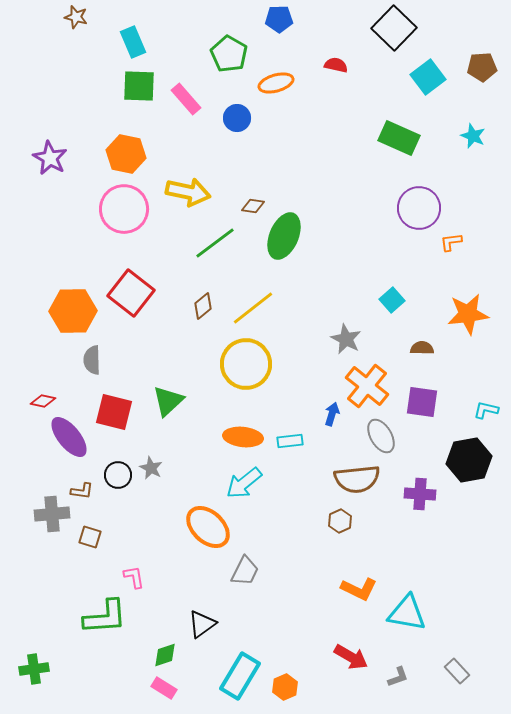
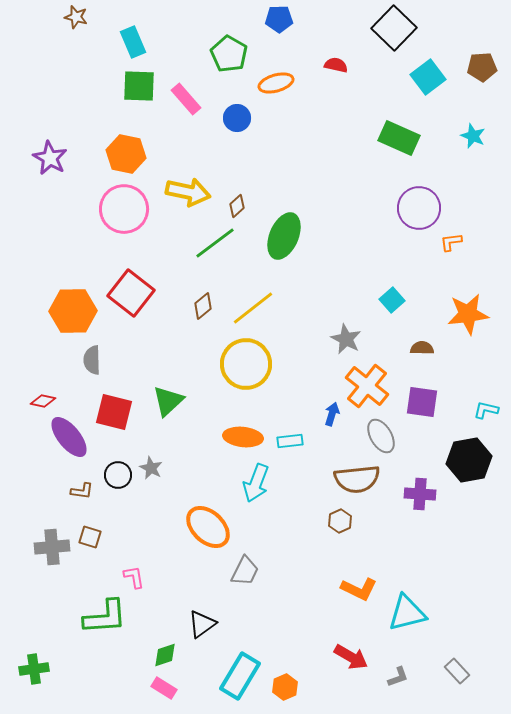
brown diamond at (253, 206): moved 16 px left; rotated 50 degrees counterclockwise
cyan arrow at (244, 483): moved 12 px right; rotated 30 degrees counterclockwise
gray cross at (52, 514): moved 33 px down
cyan triangle at (407, 613): rotated 24 degrees counterclockwise
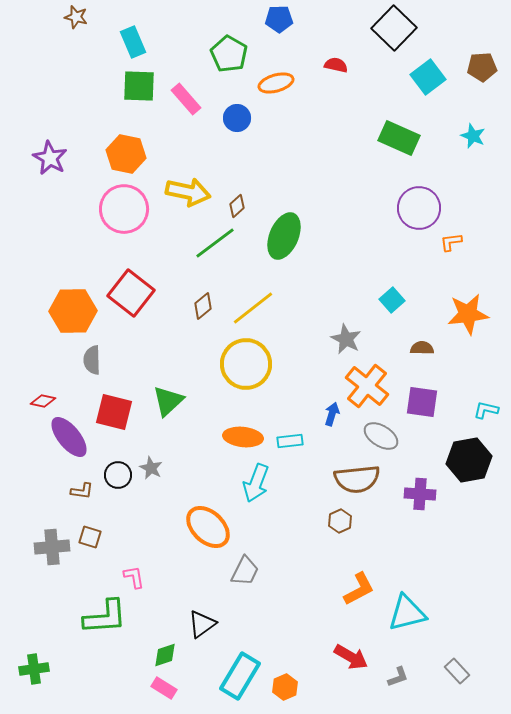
gray ellipse at (381, 436): rotated 28 degrees counterclockwise
orange L-shape at (359, 589): rotated 54 degrees counterclockwise
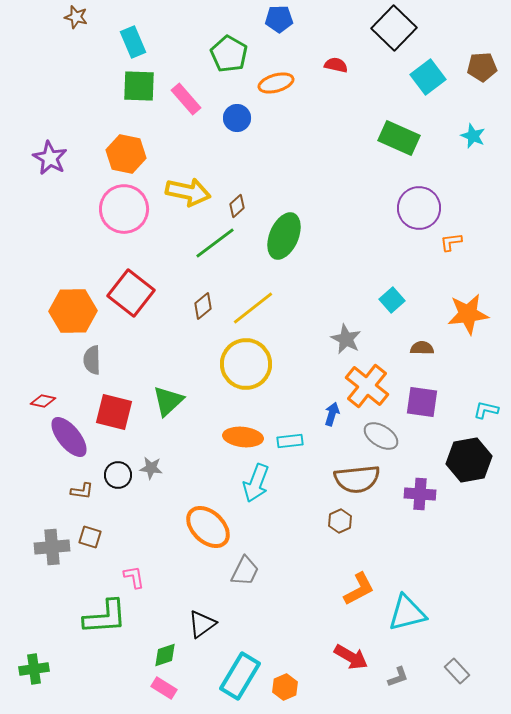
gray star at (151, 468): rotated 20 degrees counterclockwise
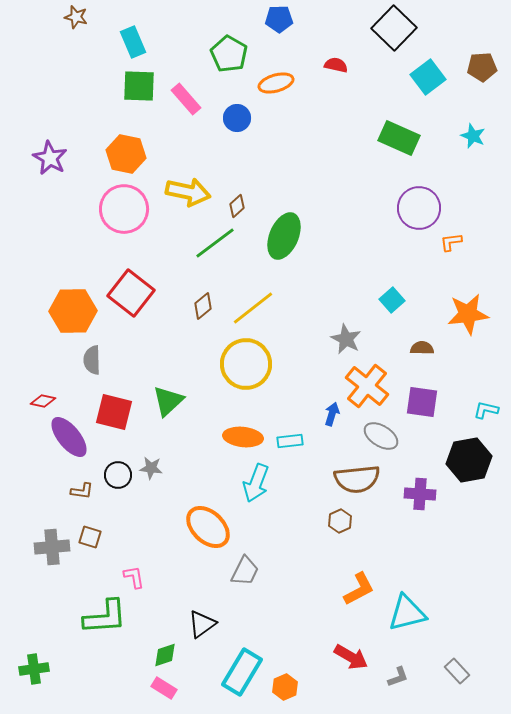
cyan rectangle at (240, 676): moved 2 px right, 4 px up
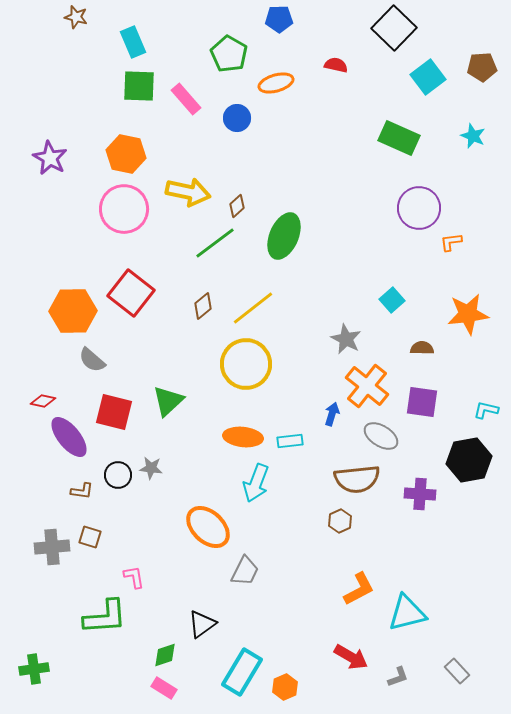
gray semicircle at (92, 360): rotated 48 degrees counterclockwise
